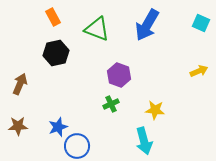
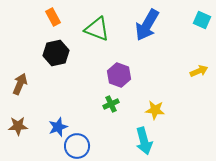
cyan square: moved 1 px right, 3 px up
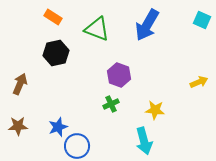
orange rectangle: rotated 30 degrees counterclockwise
yellow arrow: moved 11 px down
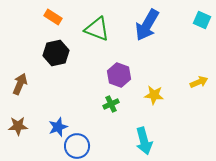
yellow star: moved 1 px left, 15 px up
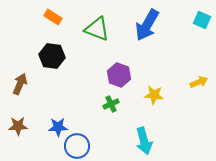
black hexagon: moved 4 px left, 3 px down; rotated 20 degrees clockwise
blue star: rotated 18 degrees clockwise
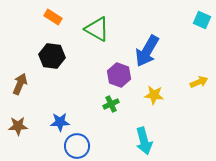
blue arrow: moved 26 px down
green triangle: rotated 8 degrees clockwise
blue star: moved 2 px right, 5 px up
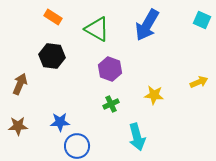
blue arrow: moved 26 px up
purple hexagon: moved 9 px left, 6 px up
cyan arrow: moved 7 px left, 4 px up
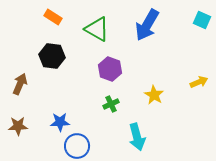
yellow star: rotated 24 degrees clockwise
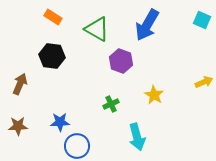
purple hexagon: moved 11 px right, 8 px up
yellow arrow: moved 5 px right
